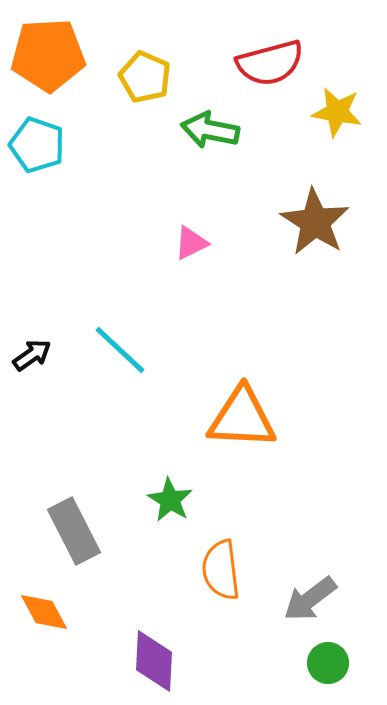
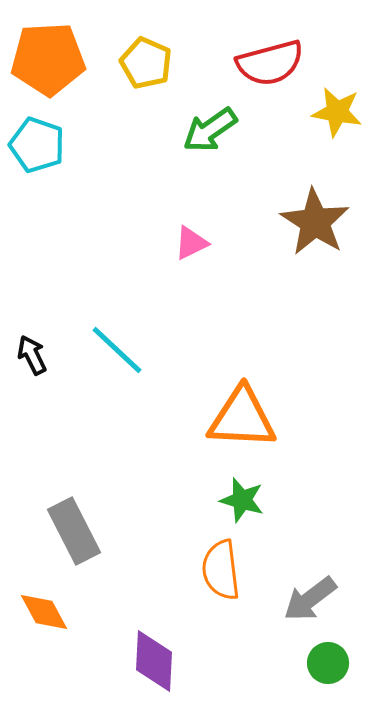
orange pentagon: moved 4 px down
yellow pentagon: moved 1 px right, 14 px up
green arrow: rotated 46 degrees counterclockwise
cyan line: moved 3 px left
black arrow: rotated 81 degrees counterclockwise
green star: moved 72 px right; rotated 15 degrees counterclockwise
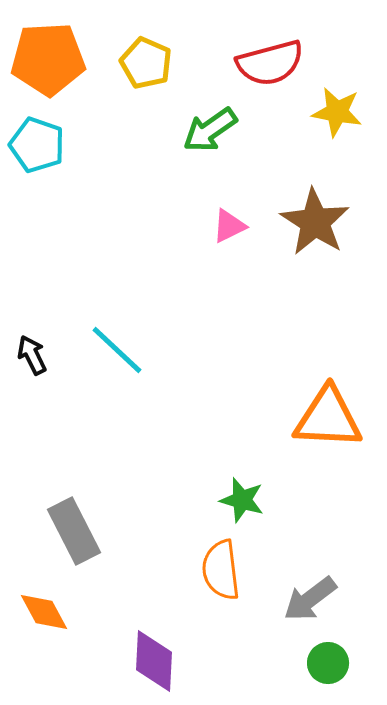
pink triangle: moved 38 px right, 17 px up
orange triangle: moved 86 px right
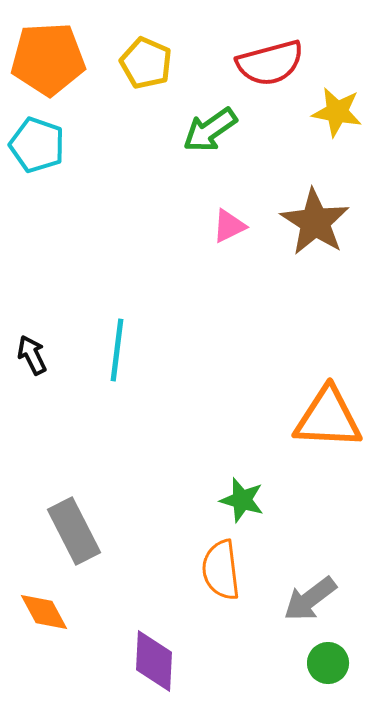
cyan line: rotated 54 degrees clockwise
